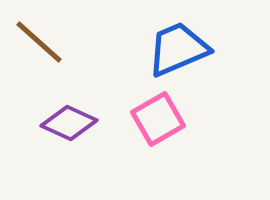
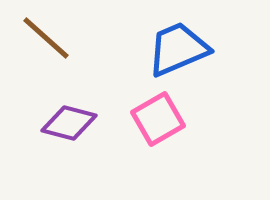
brown line: moved 7 px right, 4 px up
purple diamond: rotated 10 degrees counterclockwise
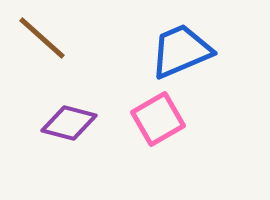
brown line: moved 4 px left
blue trapezoid: moved 3 px right, 2 px down
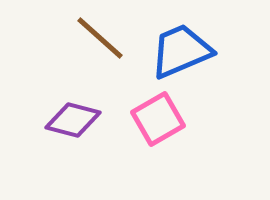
brown line: moved 58 px right
purple diamond: moved 4 px right, 3 px up
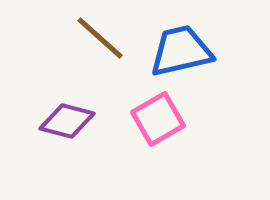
blue trapezoid: rotated 10 degrees clockwise
purple diamond: moved 6 px left, 1 px down
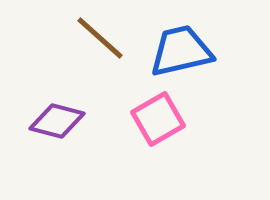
purple diamond: moved 10 px left
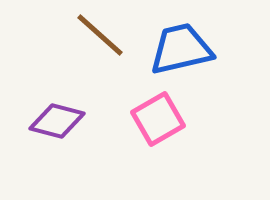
brown line: moved 3 px up
blue trapezoid: moved 2 px up
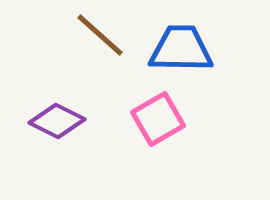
blue trapezoid: rotated 14 degrees clockwise
purple diamond: rotated 12 degrees clockwise
